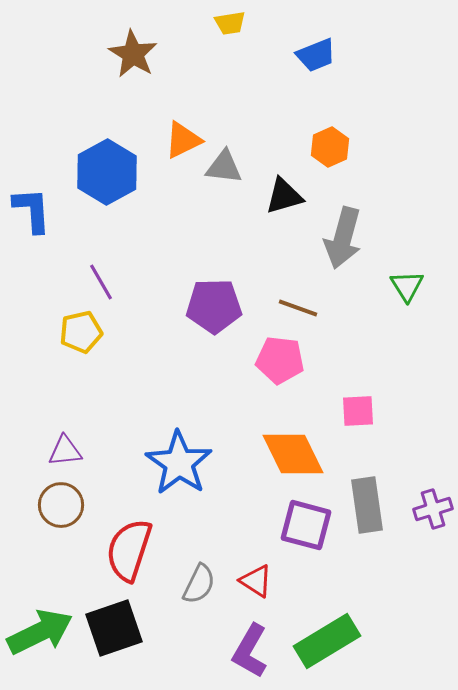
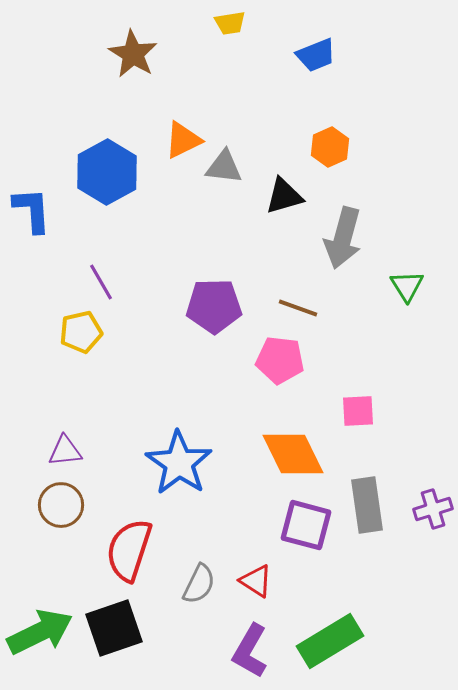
green rectangle: moved 3 px right
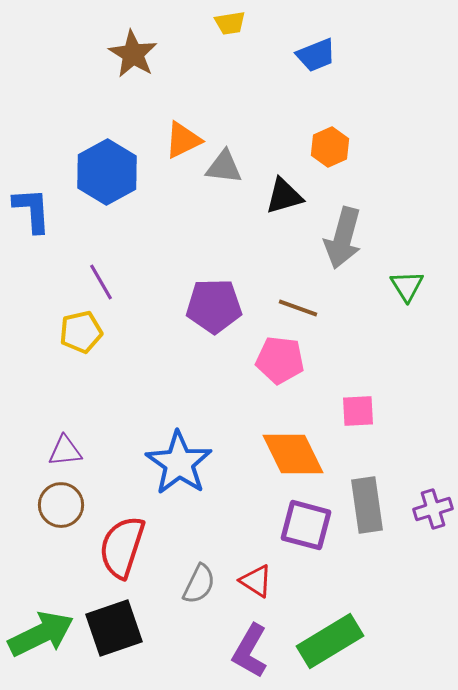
red semicircle: moved 7 px left, 3 px up
green arrow: moved 1 px right, 2 px down
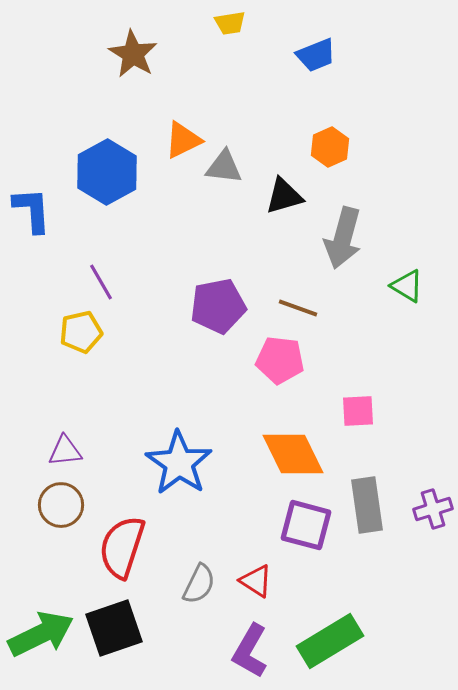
green triangle: rotated 27 degrees counterclockwise
purple pentagon: moved 4 px right; rotated 10 degrees counterclockwise
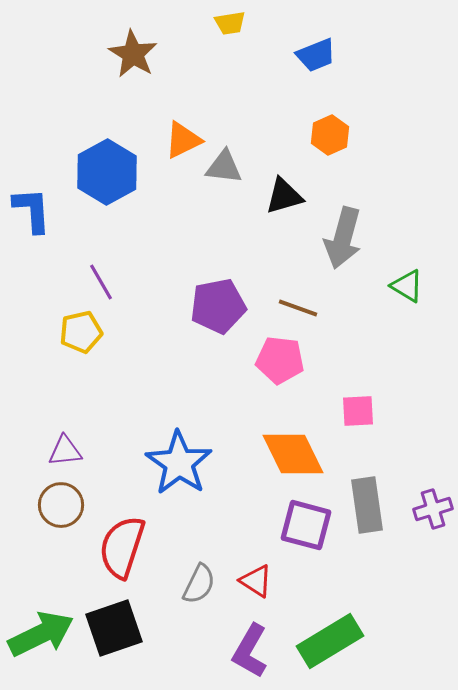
orange hexagon: moved 12 px up
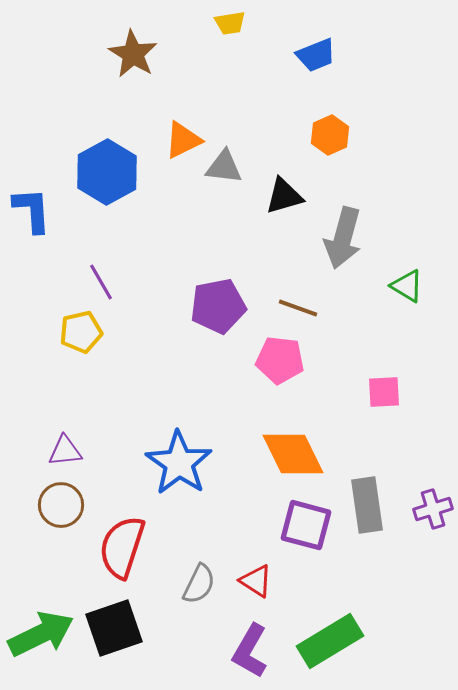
pink square: moved 26 px right, 19 px up
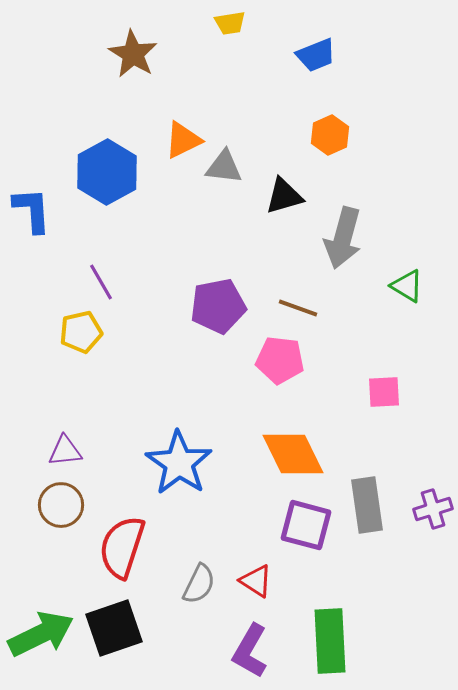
green rectangle: rotated 62 degrees counterclockwise
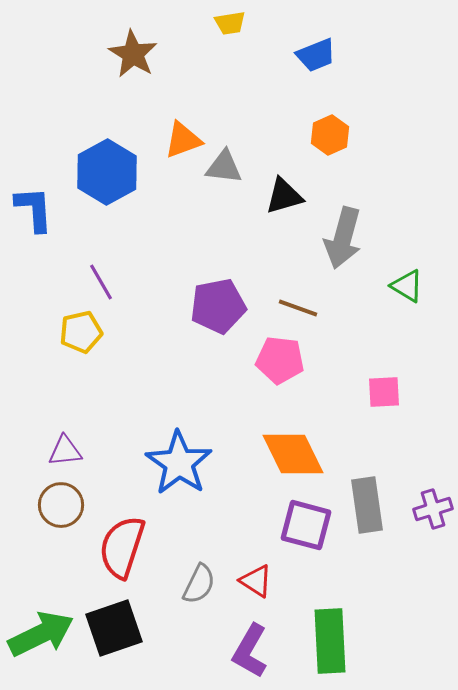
orange triangle: rotated 6 degrees clockwise
blue L-shape: moved 2 px right, 1 px up
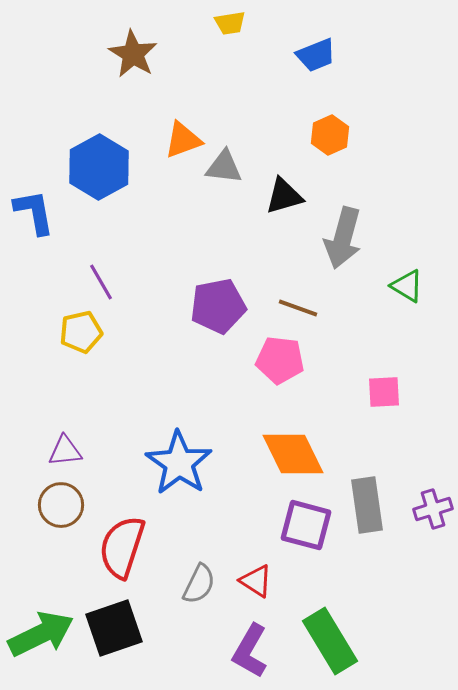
blue hexagon: moved 8 px left, 5 px up
blue L-shape: moved 3 px down; rotated 6 degrees counterclockwise
green rectangle: rotated 28 degrees counterclockwise
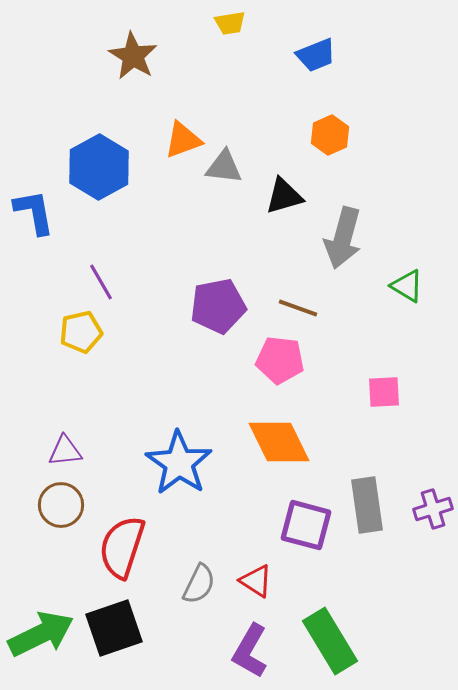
brown star: moved 2 px down
orange diamond: moved 14 px left, 12 px up
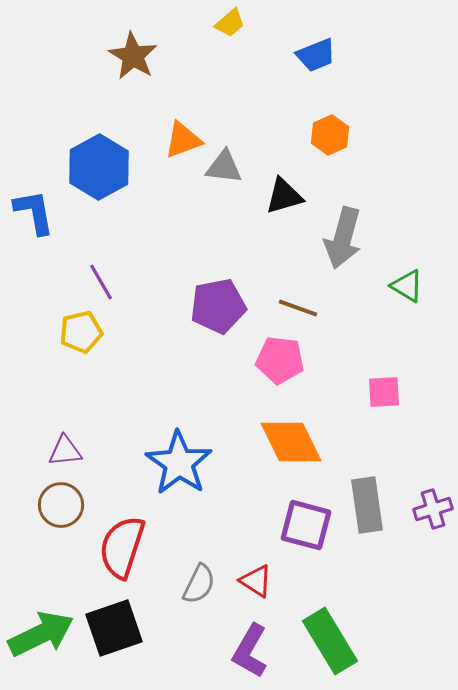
yellow trapezoid: rotated 32 degrees counterclockwise
orange diamond: moved 12 px right
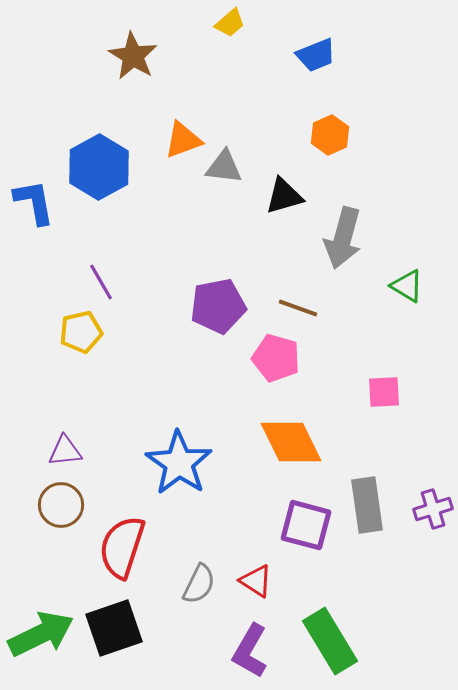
blue L-shape: moved 10 px up
pink pentagon: moved 4 px left, 2 px up; rotated 9 degrees clockwise
